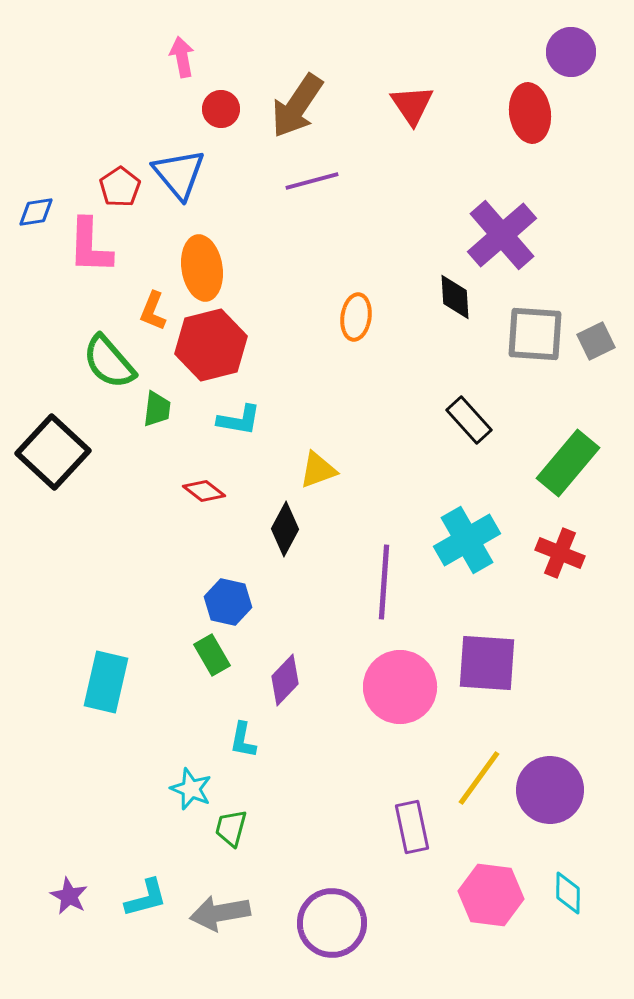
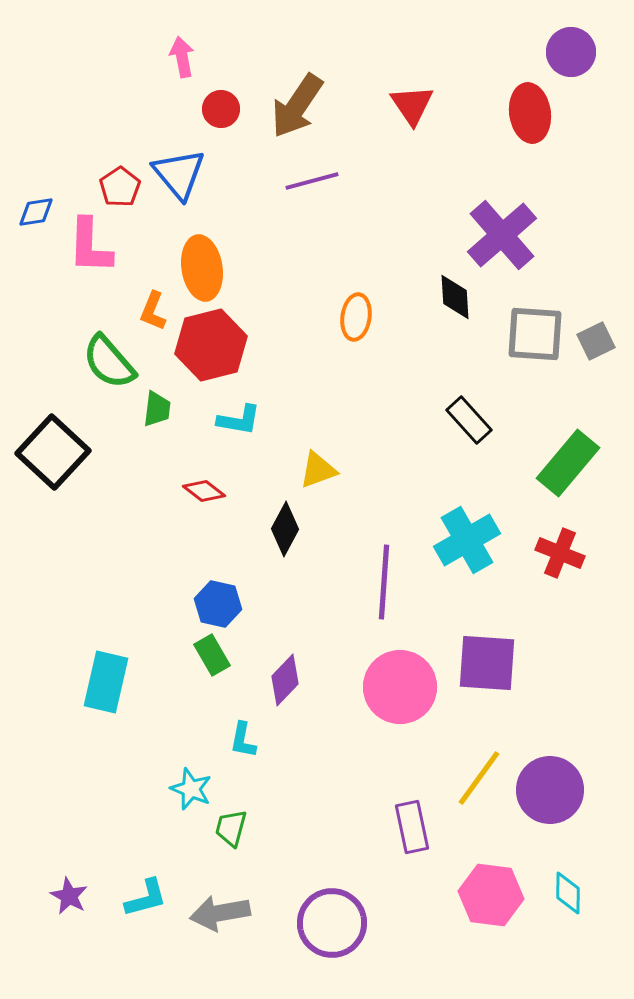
blue hexagon at (228, 602): moved 10 px left, 2 px down
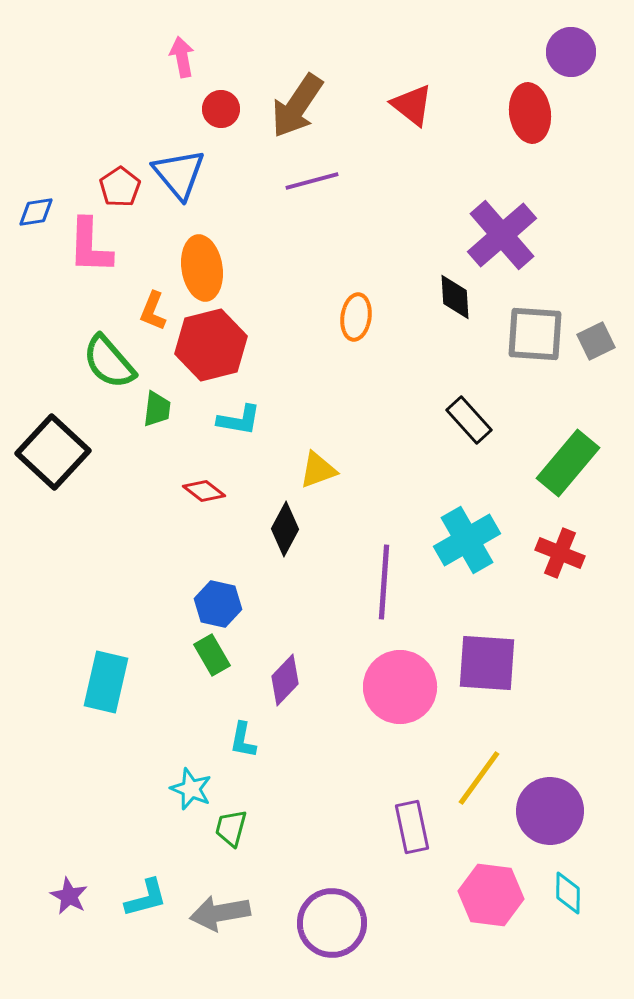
red triangle at (412, 105): rotated 18 degrees counterclockwise
purple circle at (550, 790): moved 21 px down
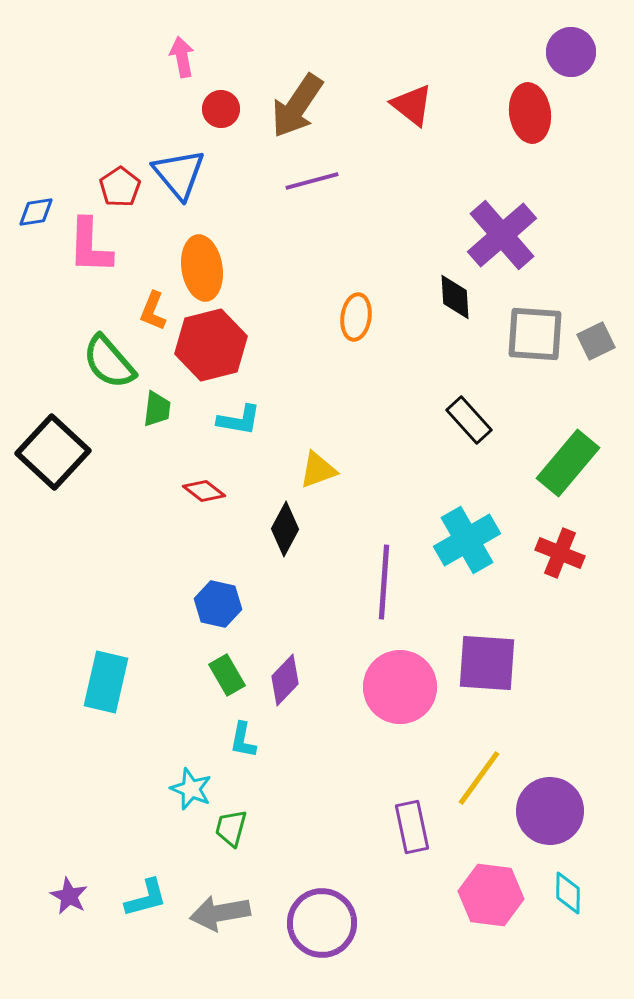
green rectangle at (212, 655): moved 15 px right, 20 px down
purple circle at (332, 923): moved 10 px left
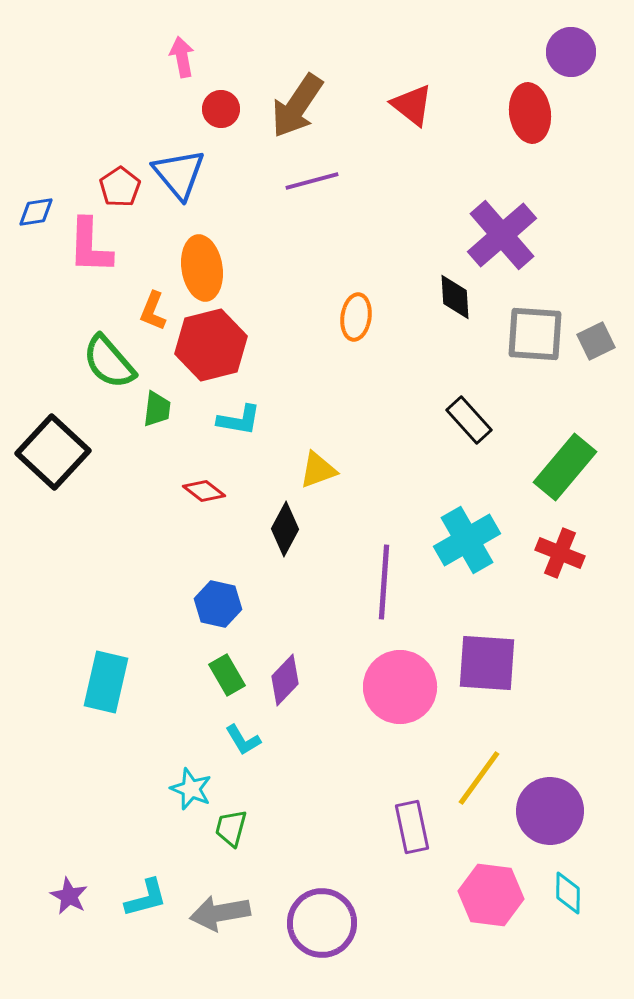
green rectangle at (568, 463): moved 3 px left, 4 px down
cyan L-shape at (243, 740): rotated 42 degrees counterclockwise
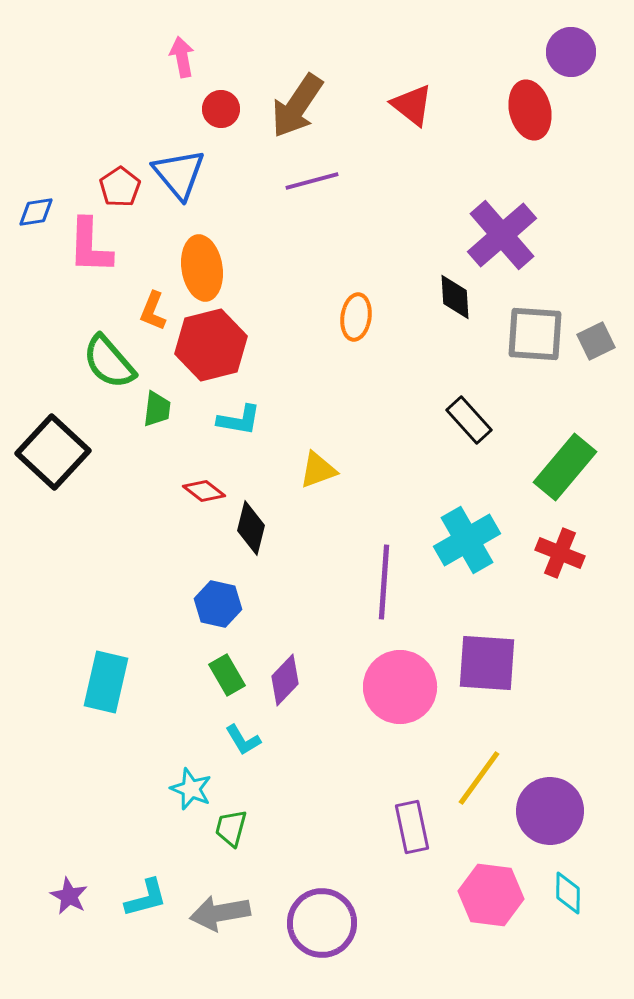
red ellipse at (530, 113): moved 3 px up; rotated 6 degrees counterclockwise
black diamond at (285, 529): moved 34 px left, 1 px up; rotated 14 degrees counterclockwise
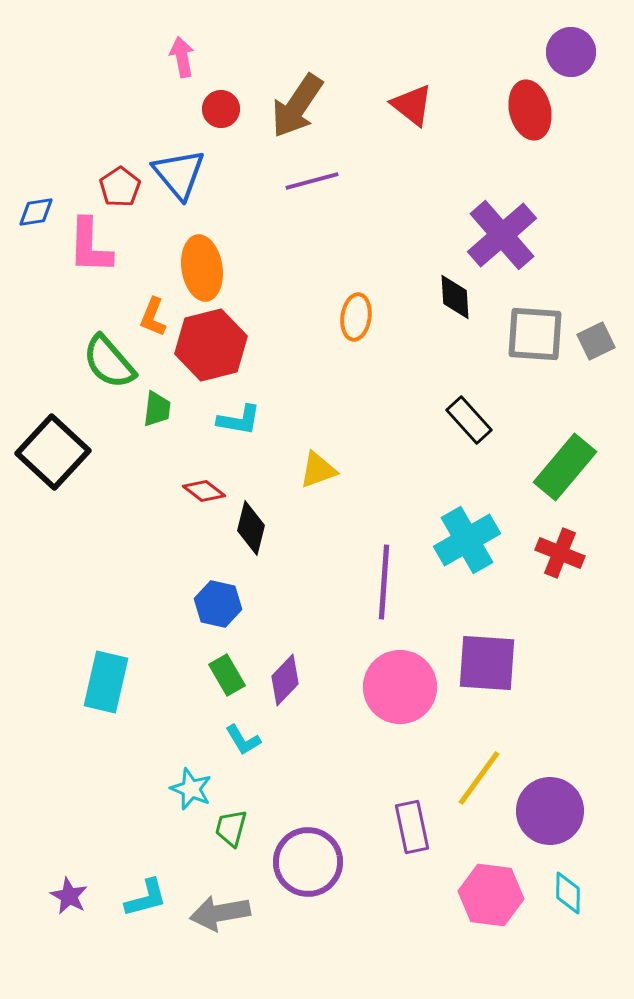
orange L-shape at (153, 311): moved 6 px down
purple circle at (322, 923): moved 14 px left, 61 px up
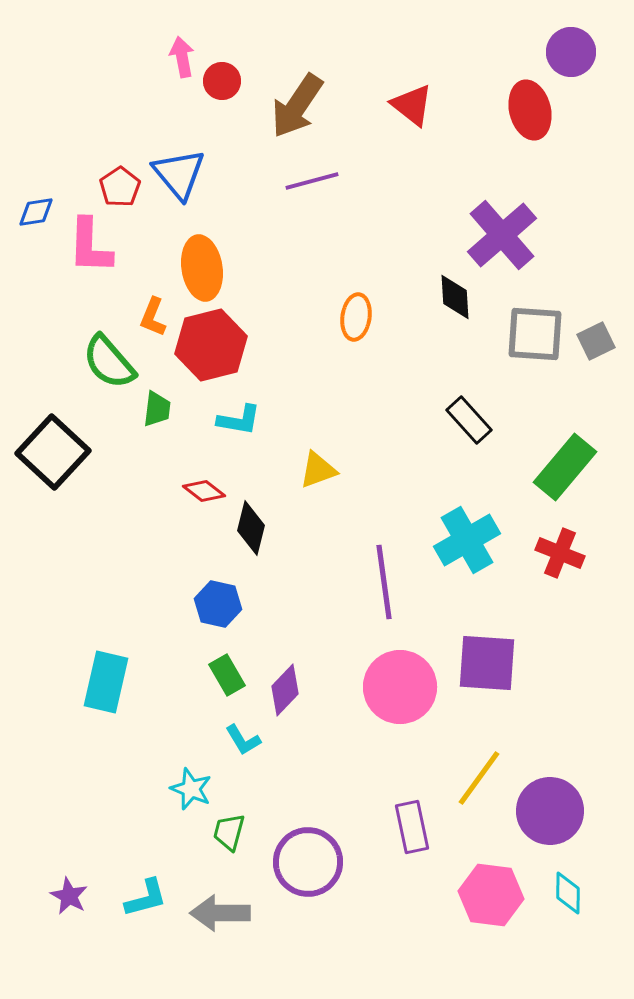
red circle at (221, 109): moved 1 px right, 28 px up
purple line at (384, 582): rotated 12 degrees counterclockwise
purple diamond at (285, 680): moved 10 px down
green trapezoid at (231, 828): moved 2 px left, 4 px down
gray arrow at (220, 913): rotated 10 degrees clockwise
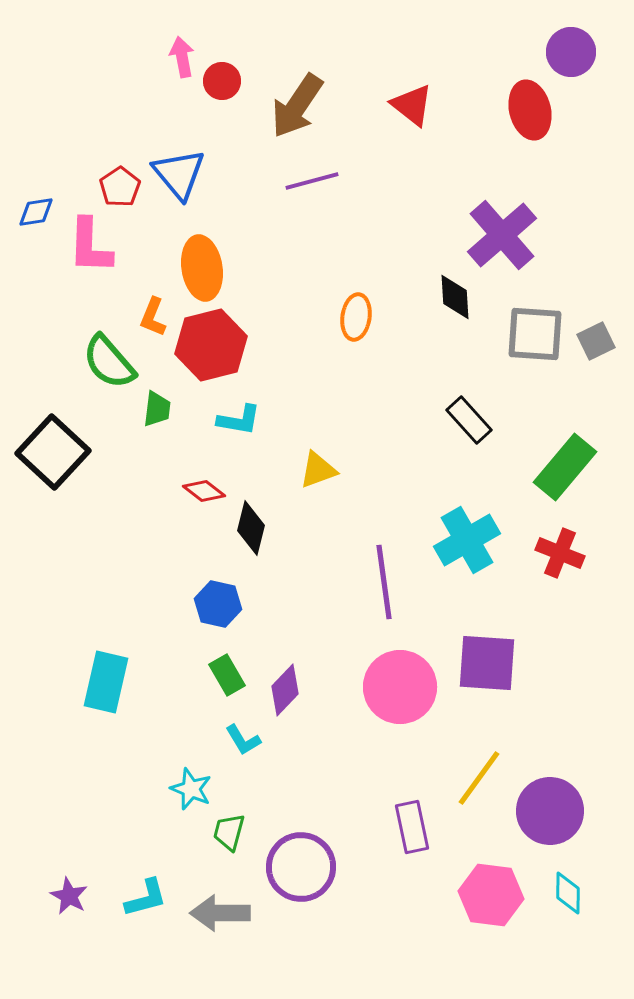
purple circle at (308, 862): moved 7 px left, 5 px down
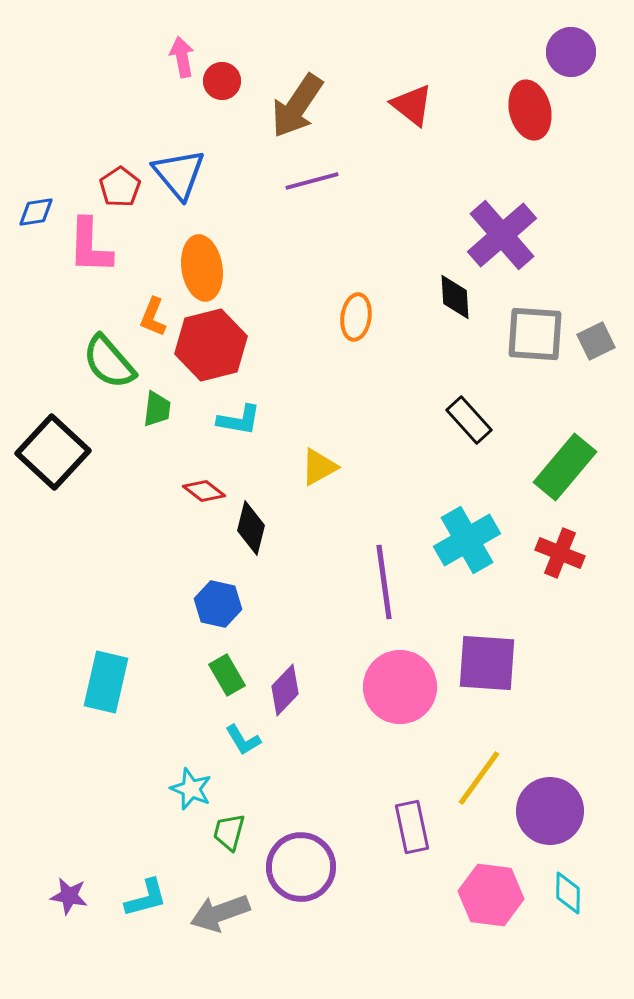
yellow triangle at (318, 470): moved 1 px right, 3 px up; rotated 9 degrees counterclockwise
purple star at (69, 896): rotated 18 degrees counterclockwise
gray arrow at (220, 913): rotated 20 degrees counterclockwise
